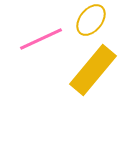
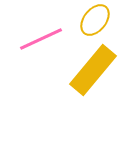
yellow ellipse: moved 4 px right
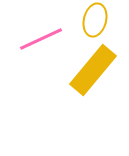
yellow ellipse: rotated 24 degrees counterclockwise
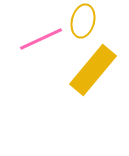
yellow ellipse: moved 12 px left, 1 px down
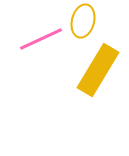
yellow rectangle: moved 5 px right; rotated 9 degrees counterclockwise
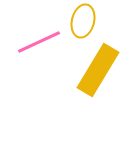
pink line: moved 2 px left, 3 px down
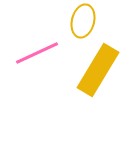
pink line: moved 2 px left, 11 px down
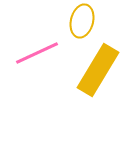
yellow ellipse: moved 1 px left
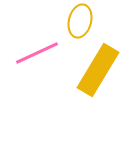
yellow ellipse: moved 2 px left
